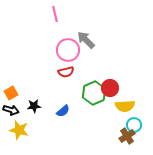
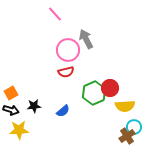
pink line: rotated 28 degrees counterclockwise
gray arrow: moved 1 px up; rotated 18 degrees clockwise
cyan circle: moved 2 px down
yellow star: rotated 18 degrees counterclockwise
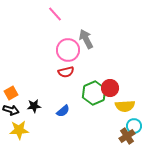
cyan circle: moved 1 px up
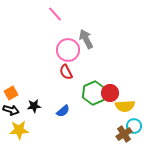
red semicircle: rotated 77 degrees clockwise
red circle: moved 5 px down
brown cross: moved 3 px left, 2 px up
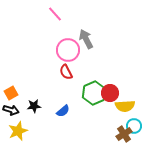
yellow star: moved 1 px left, 1 px down; rotated 18 degrees counterclockwise
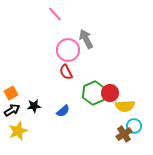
black arrow: moved 1 px right; rotated 49 degrees counterclockwise
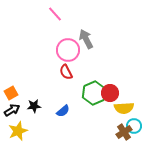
yellow semicircle: moved 1 px left, 2 px down
brown cross: moved 2 px up
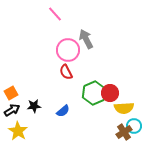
yellow star: rotated 18 degrees counterclockwise
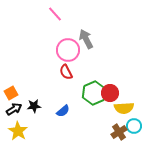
black arrow: moved 2 px right, 1 px up
brown cross: moved 5 px left
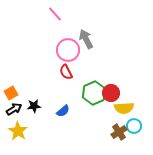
red circle: moved 1 px right
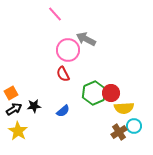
gray arrow: rotated 36 degrees counterclockwise
red semicircle: moved 3 px left, 2 px down
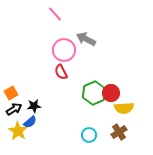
pink circle: moved 4 px left
red semicircle: moved 2 px left, 2 px up
blue semicircle: moved 33 px left, 11 px down
cyan circle: moved 45 px left, 9 px down
